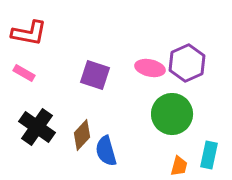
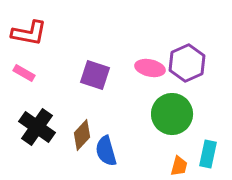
cyan rectangle: moved 1 px left, 1 px up
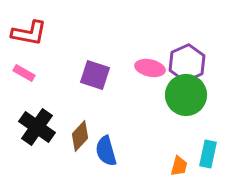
green circle: moved 14 px right, 19 px up
brown diamond: moved 2 px left, 1 px down
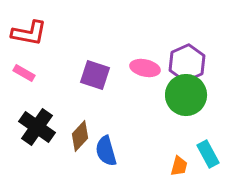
pink ellipse: moved 5 px left
cyan rectangle: rotated 40 degrees counterclockwise
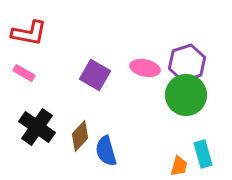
purple hexagon: rotated 6 degrees clockwise
purple square: rotated 12 degrees clockwise
cyan rectangle: moved 5 px left; rotated 12 degrees clockwise
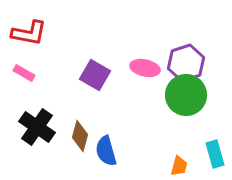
purple hexagon: moved 1 px left
brown diamond: rotated 28 degrees counterclockwise
cyan rectangle: moved 12 px right
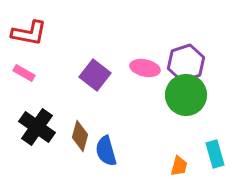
purple square: rotated 8 degrees clockwise
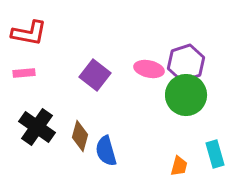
pink ellipse: moved 4 px right, 1 px down
pink rectangle: rotated 35 degrees counterclockwise
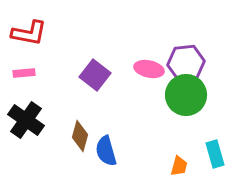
purple hexagon: rotated 12 degrees clockwise
black cross: moved 11 px left, 7 px up
